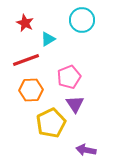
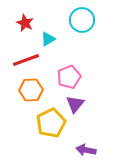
purple triangle: rotated 12 degrees clockwise
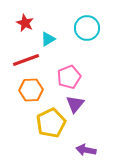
cyan circle: moved 5 px right, 8 px down
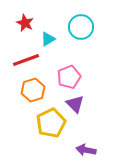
cyan circle: moved 6 px left, 1 px up
orange hexagon: moved 2 px right; rotated 15 degrees counterclockwise
purple triangle: rotated 24 degrees counterclockwise
